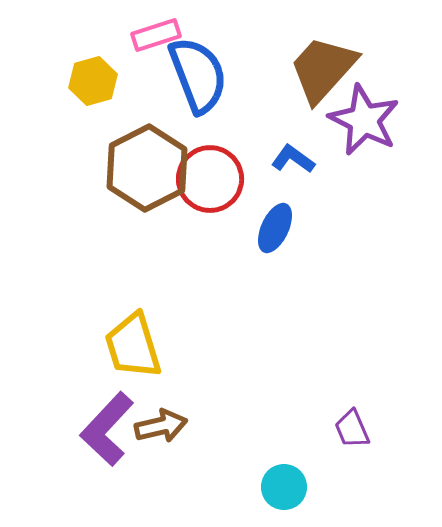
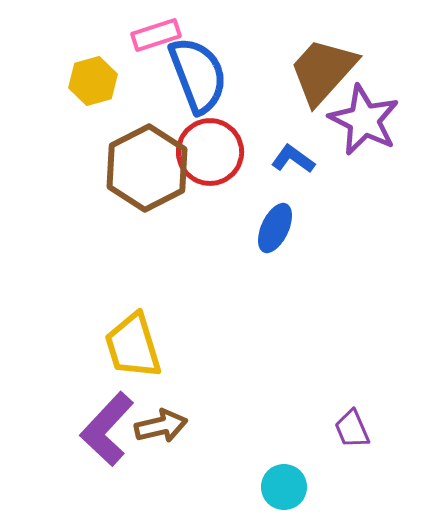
brown trapezoid: moved 2 px down
red circle: moved 27 px up
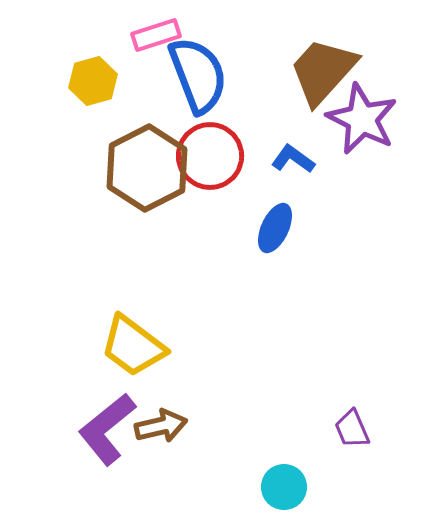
purple star: moved 2 px left, 1 px up
red circle: moved 4 px down
yellow trapezoid: rotated 36 degrees counterclockwise
purple L-shape: rotated 8 degrees clockwise
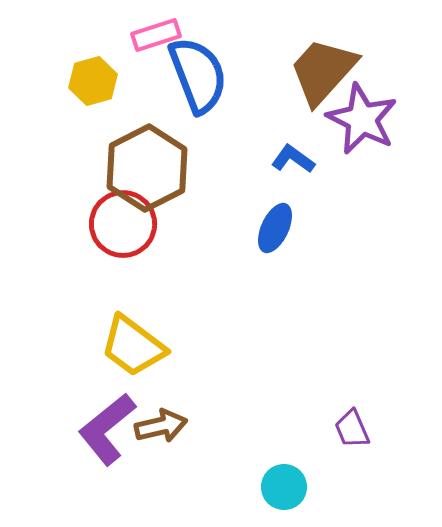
red circle: moved 87 px left, 68 px down
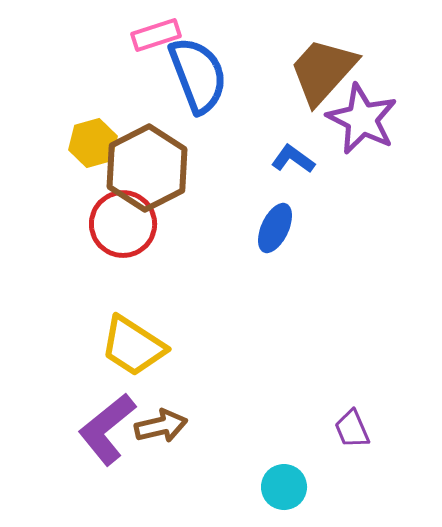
yellow hexagon: moved 62 px down
yellow trapezoid: rotated 4 degrees counterclockwise
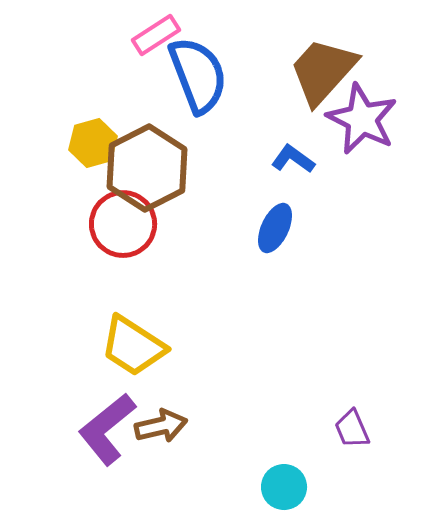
pink rectangle: rotated 15 degrees counterclockwise
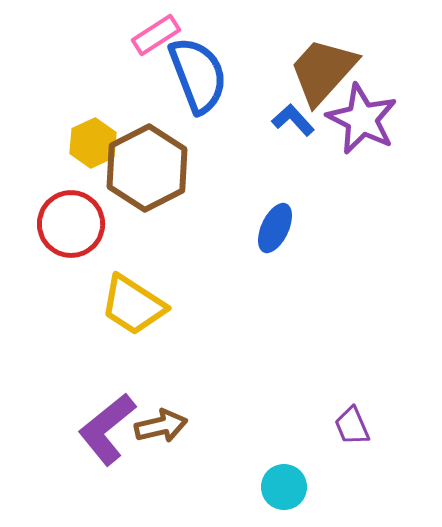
yellow hexagon: rotated 9 degrees counterclockwise
blue L-shape: moved 39 px up; rotated 12 degrees clockwise
red circle: moved 52 px left
yellow trapezoid: moved 41 px up
purple trapezoid: moved 3 px up
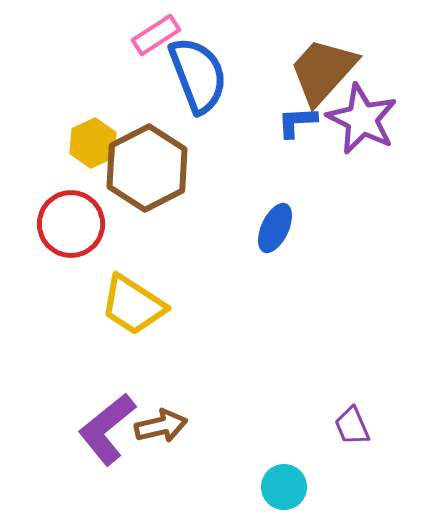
blue L-shape: moved 4 px right, 2 px down; rotated 51 degrees counterclockwise
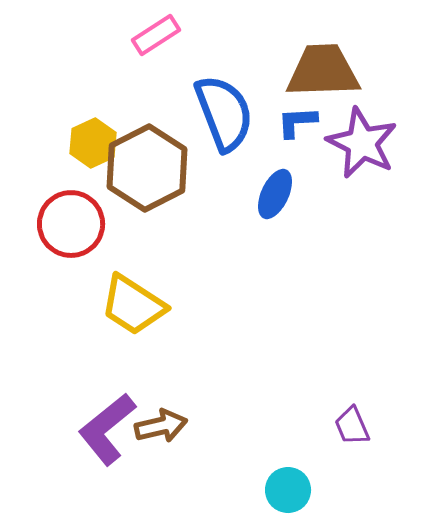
brown trapezoid: rotated 46 degrees clockwise
blue semicircle: moved 26 px right, 38 px down
purple star: moved 24 px down
blue ellipse: moved 34 px up
cyan circle: moved 4 px right, 3 px down
